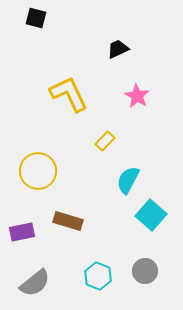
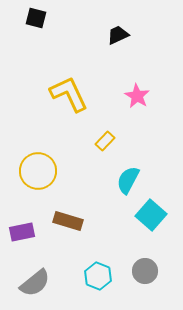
black trapezoid: moved 14 px up
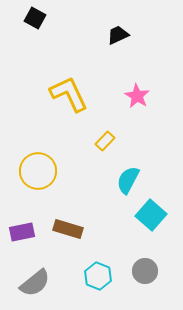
black square: moved 1 px left; rotated 15 degrees clockwise
brown rectangle: moved 8 px down
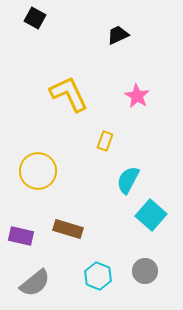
yellow rectangle: rotated 24 degrees counterclockwise
purple rectangle: moved 1 px left, 4 px down; rotated 25 degrees clockwise
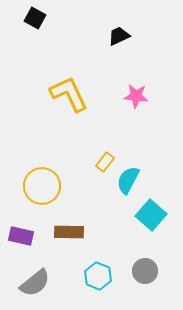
black trapezoid: moved 1 px right, 1 px down
pink star: moved 1 px left; rotated 25 degrees counterclockwise
yellow rectangle: moved 21 px down; rotated 18 degrees clockwise
yellow circle: moved 4 px right, 15 px down
brown rectangle: moved 1 px right, 3 px down; rotated 16 degrees counterclockwise
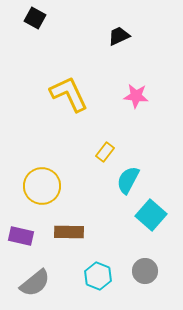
yellow rectangle: moved 10 px up
